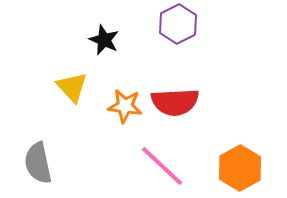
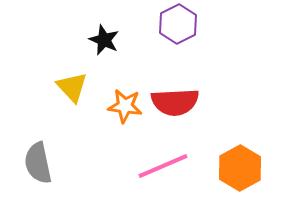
pink line: moved 1 px right; rotated 66 degrees counterclockwise
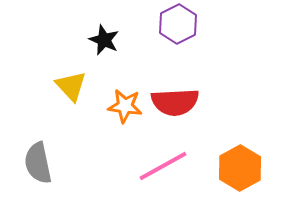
yellow triangle: moved 1 px left, 1 px up
pink line: rotated 6 degrees counterclockwise
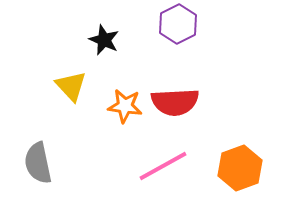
orange hexagon: rotated 9 degrees clockwise
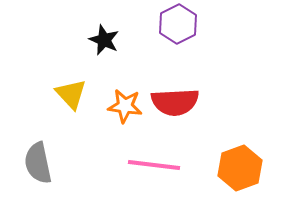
yellow triangle: moved 8 px down
pink line: moved 9 px left, 1 px up; rotated 36 degrees clockwise
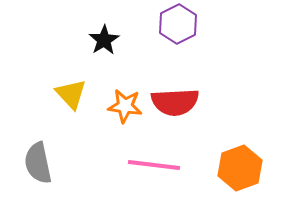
black star: rotated 16 degrees clockwise
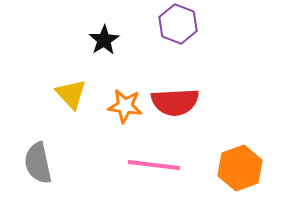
purple hexagon: rotated 12 degrees counterclockwise
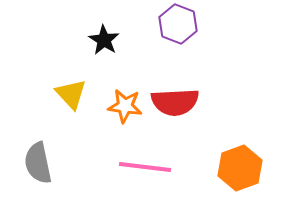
black star: rotated 8 degrees counterclockwise
pink line: moved 9 px left, 2 px down
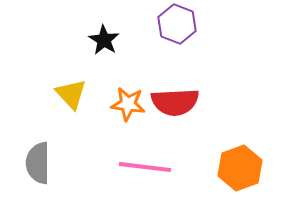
purple hexagon: moved 1 px left
orange star: moved 3 px right, 2 px up
gray semicircle: rotated 12 degrees clockwise
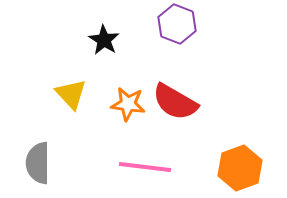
red semicircle: rotated 33 degrees clockwise
